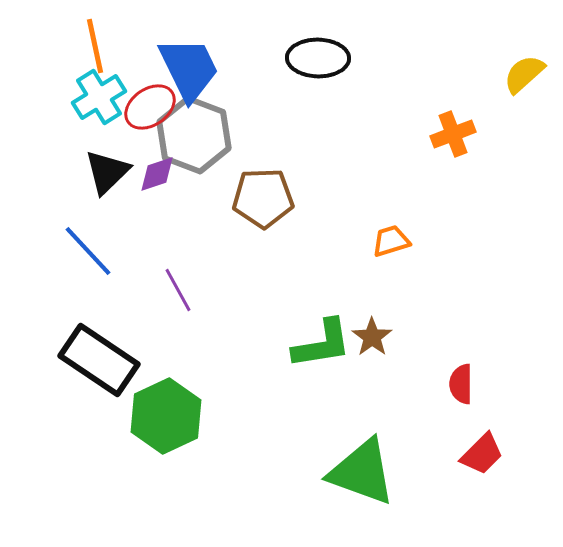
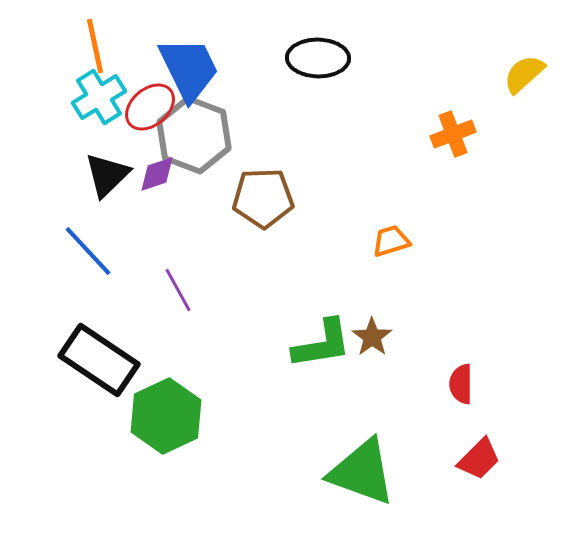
red ellipse: rotated 6 degrees counterclockwise
black triangle: moved 3 px down
red trapezoid: moved 3 px left, 5 px down
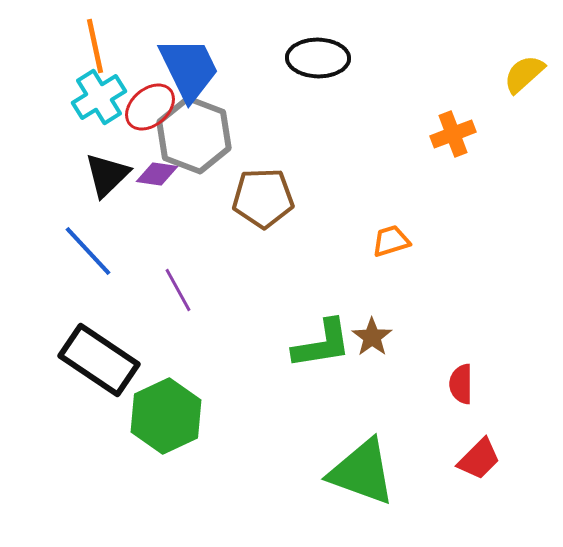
purple diamond: rotated 27 degrees clockwise
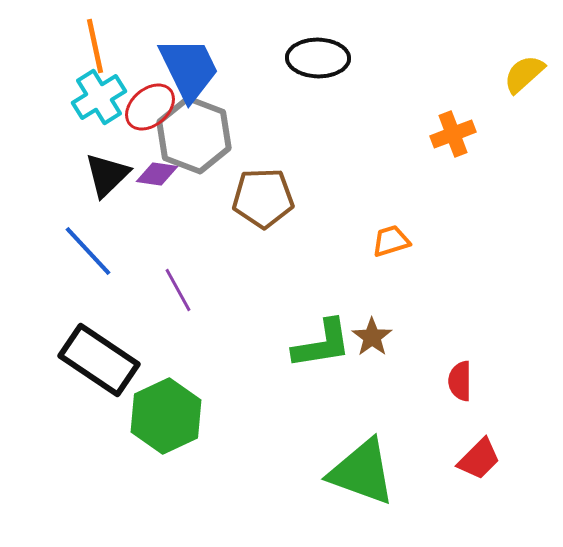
red semicircle: moved 1 px left, 3 px up
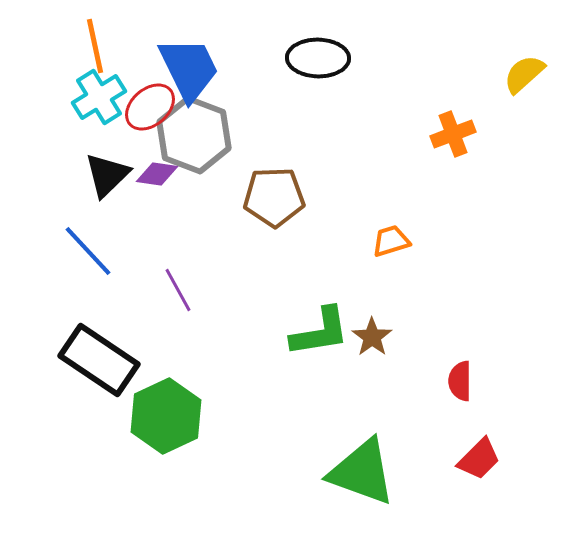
brown pentagon: moved 11 px right, 1 px up
green L-shape: moved 2 px left, 12 px up
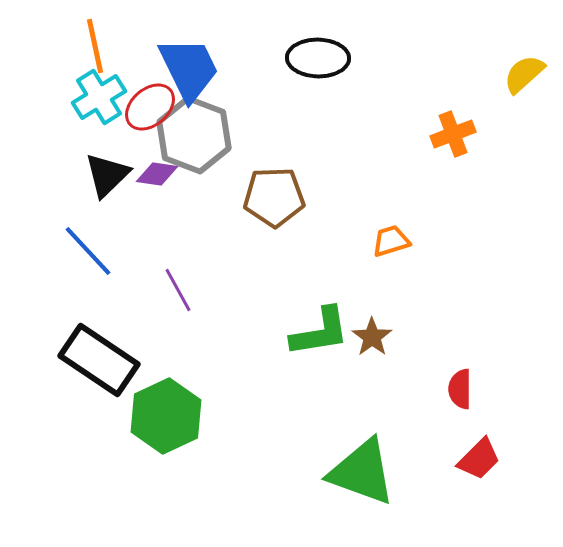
red semicircle: moved 8 px down
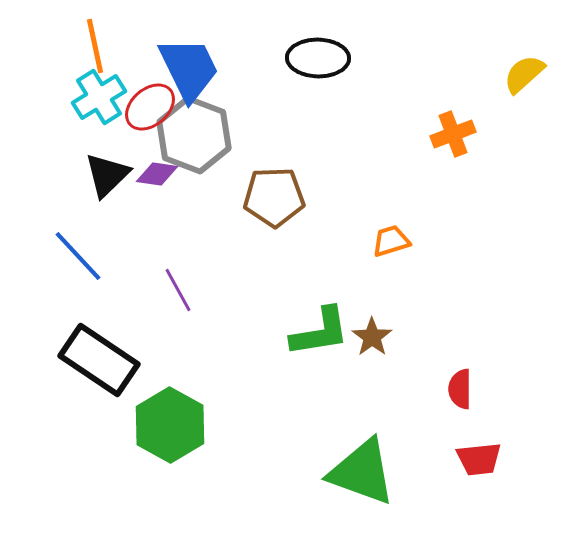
blue line: moved 10 px left, 5 px down
green hexagon: moved 4 px right, 9 px down; rotated 6 degrees counterclockwise
red trapezoid: rotated 39 degrees clockwise
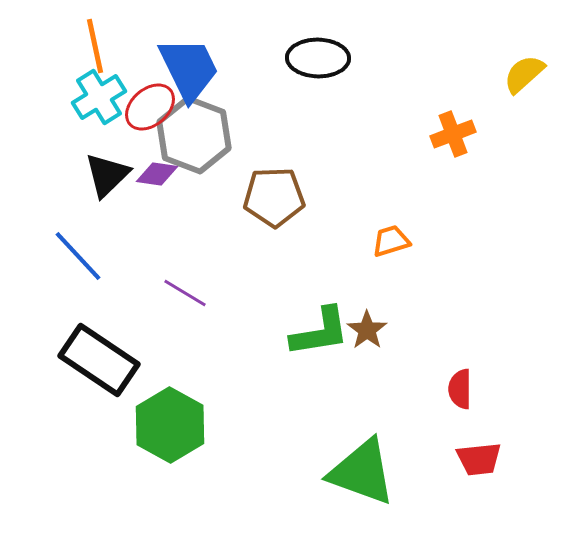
purple line: moved 7 px right, 3 px down; rotated 30 degrees counterclockwise
brown star: moved 5 px left, 7 px up
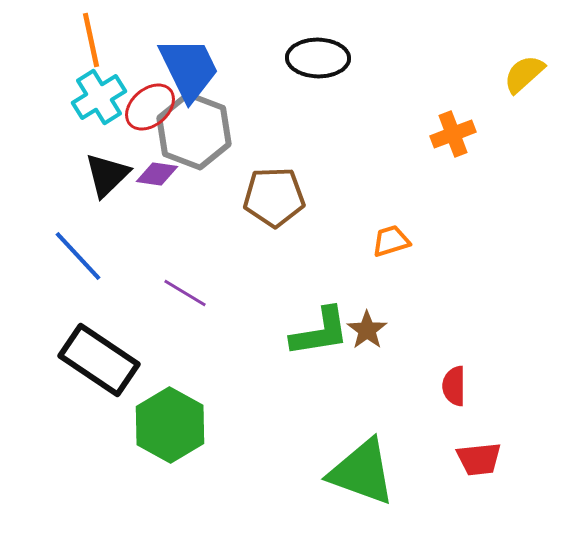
orange line: moved 4 px left, 6 px up
gray hexagon: moved 4 px up
red semicircle: moved 6 px left, 3 px up
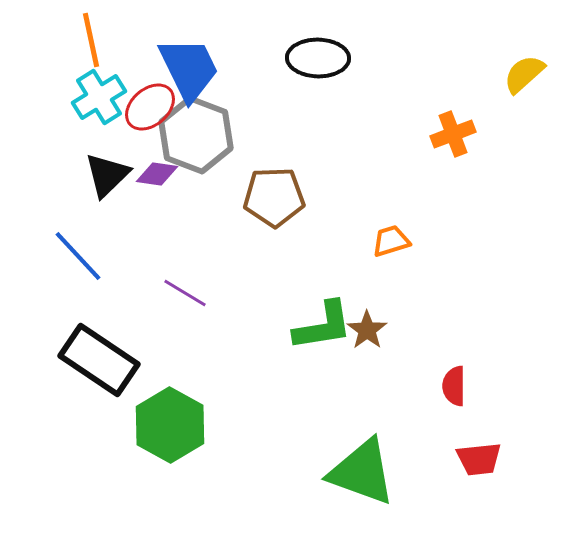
gray hexagon: moved 2 px right, 4 px down
green L-shape: moved 3 px right, 6 px up
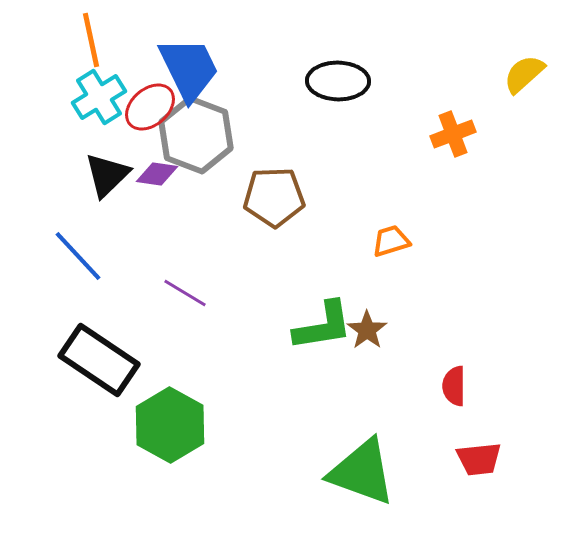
black ellipse: moved 20 px right, 23 px down
